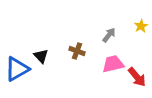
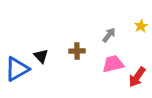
brown cross: rotated 21 degrees counterclockwise
red arrow: rotated 75 degrees clockwise
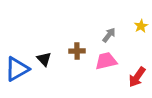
black triangle: moved 3 px right, 3 px down
pink trapezoid: moved 7 px left, 3 px up
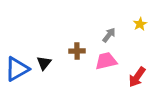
yellow star: moved 1 px left, 2 px up
black triangle: moved 4 px down; rotated 21 degrees clockwise
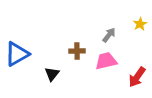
black triangle: moved 8 px right, 11 px down
blue triangle: moved 15 px up
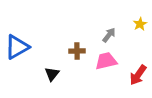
blue triangle: moved 7 px up
red arrow: moved 1 px right, 2 px up
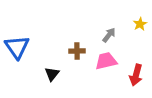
blue triangle: rotated 36 degrees counterclockwise
red arrow: moved 2 px left; rotated 20 degrees counterclockwise
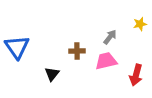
yellow star: rotated 16 degrees clockwise
gray arrow: moved 1 px right, 2 px down
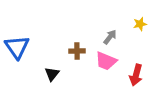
pink trapezoid: rotated 145 degrees counterclockwise
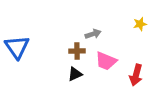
gray arrow: moved 17 px left, 3 px up; rotated 35 degrees clockwise
black triangle: moved 23 px right; rotated 28 degrees clockwise
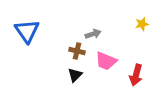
yellow star: moved 2 px right
blue triangle: moved 10 px right, 16 px up
brown cross: rotated 14 degrees clockwise
black triangle: moved 1 px down; rotated 21 degrees counterclockwise
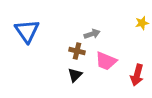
yellow star: moved 1 px up
gray arrow: moved 1 px left
red arrow: moved 1 px right
